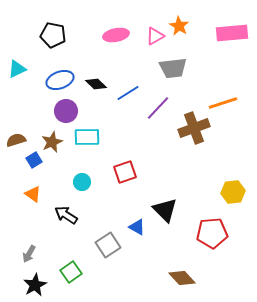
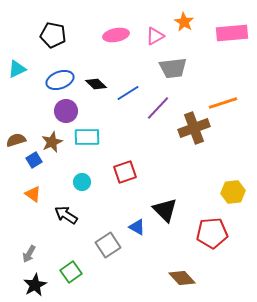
orange star: moved 5 px right, 4 px up
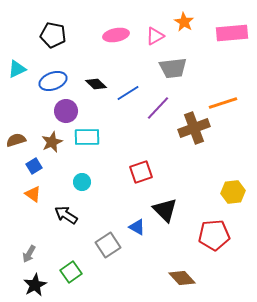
blue ellipse: moved 7 px left, 1 px down
blue square: moved 6 px down
red square: moved 16 px right
red pentagon: moved 2 px right, 2 px down
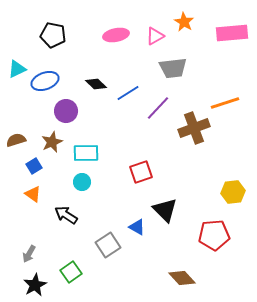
blue ellipse: moved 8 px left
orange line: moved 2 px right
cyan rectangle: moved 1 px left, 16 px down
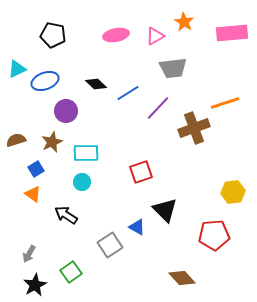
blue square: moved 2 px right, 3 px down
gray square: moved 2 px right
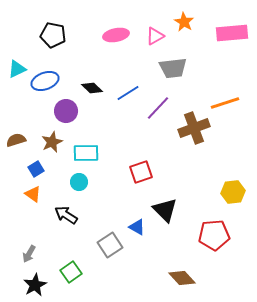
black diamond: moved 4 px left, 4 px down
cyan circle: moved 3 px left
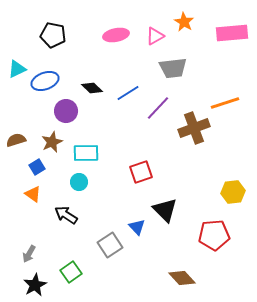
blue square: moved 1 px right, 2 px up
blue triangle: rotated 18 degrees clockwise
